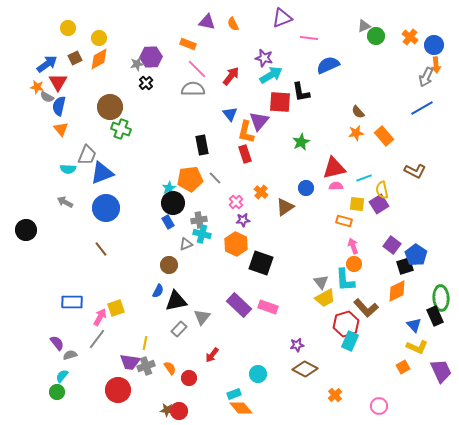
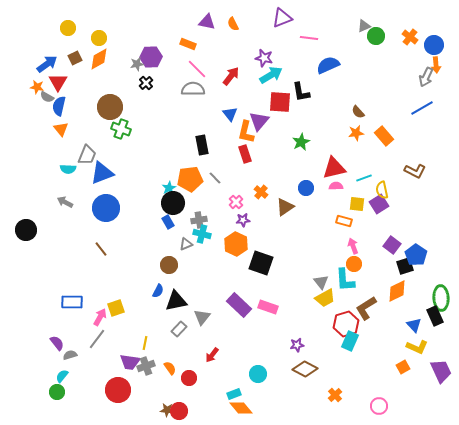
brown L-shape at (366, 308): rotated 100 degrees clockwise
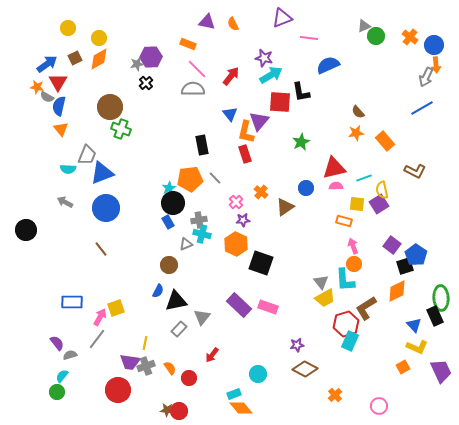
orange rectangle at (384, 136): moved 1 px right, 5 px down
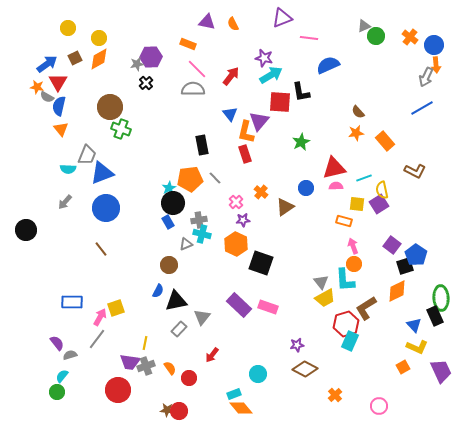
gray arrow at (65, 202): rotated 77 degrees counterclockwise
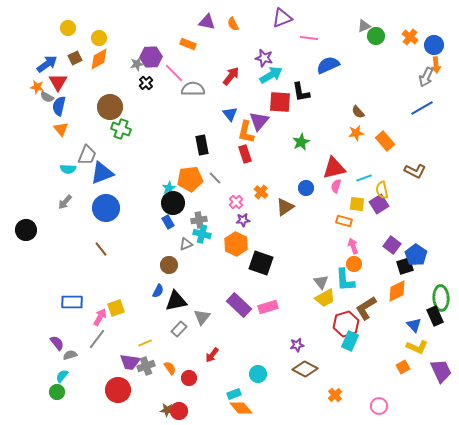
pink line at (197, 69): moved 23 px left, 4 px down
pink semicircle at (336, 186): rotated 72 degrees counterclockwise
pink rectangle at (268, 307): rotated 36 degrees counterclockwise
yellow line at (145, 343): rotated 56 degrees clockwise
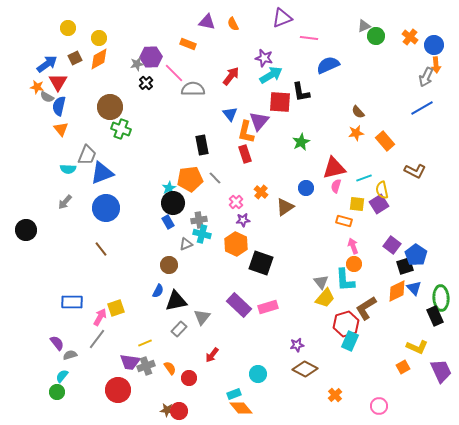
yellow trapezoid at (325, 298): rotated 20 degrees counterclockwise
blue triangle at (414, 325): moved 37 px up
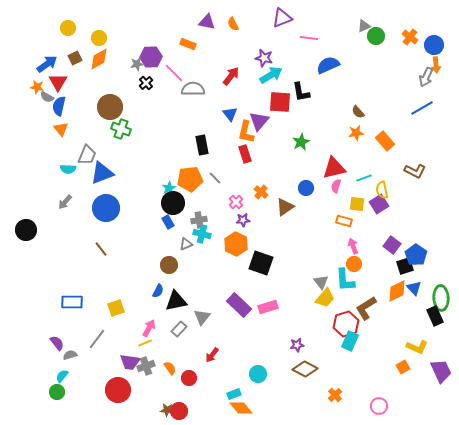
pink arrow at (100, 317): moved 49 px right, 11 px down
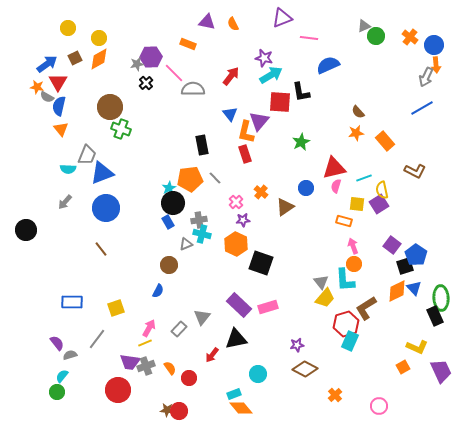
black triangle at (176, 301): moved 60 px right, 38 px down
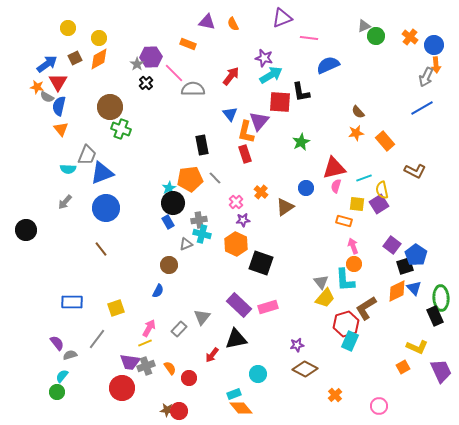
gray star at (137, 64): rotated 24 degrees counterclockwise
red circle at (118, 390): moved 4 px right, 2 px up
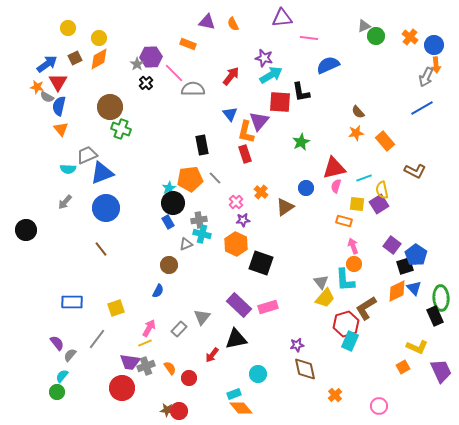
purple triangle at (282, 18): rotated 15 degrees clockwise
gray trapezoid at (87, 155): rotated 135 degrees counterclockwise
gray semicircle at (70, 355): rotated 32 degrees counterclockwise
brown diamond at (305, 369): rotated 50 degrees clockwise
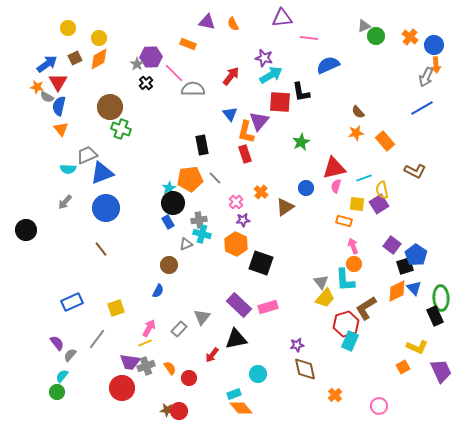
blue rectangle at (72, 302): rotated 25 degrees counterclockwise
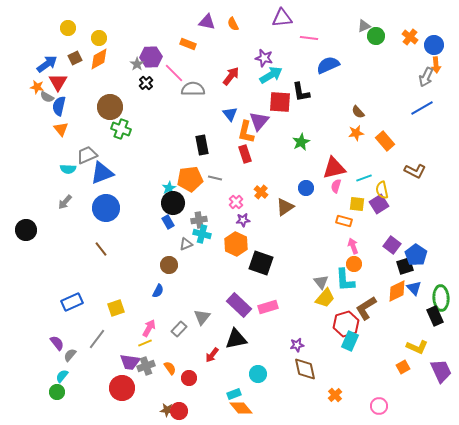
gray line at (215, 178): rotated 32 degrees counterclockwise
